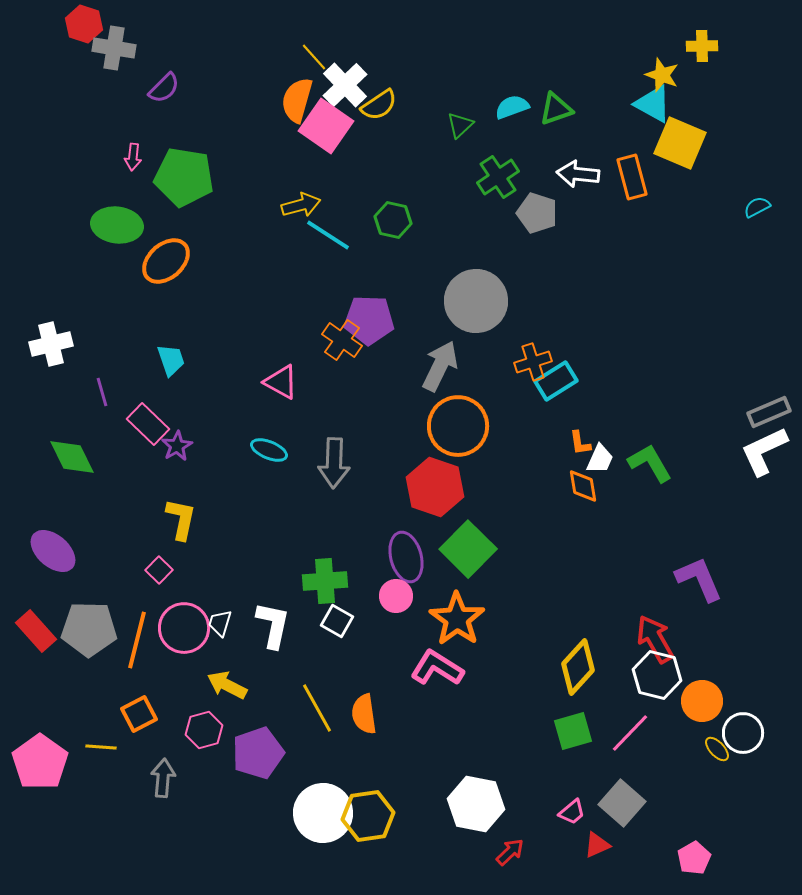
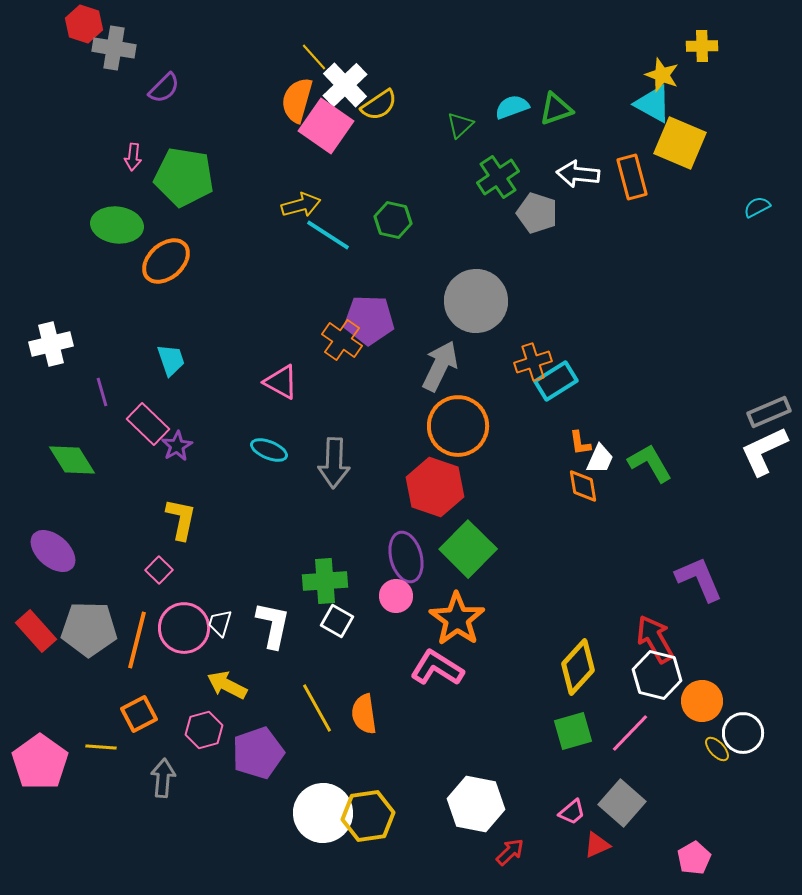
green diamond at (72, 457): moved 3 px down; rotated 6 degrees counterclockwise
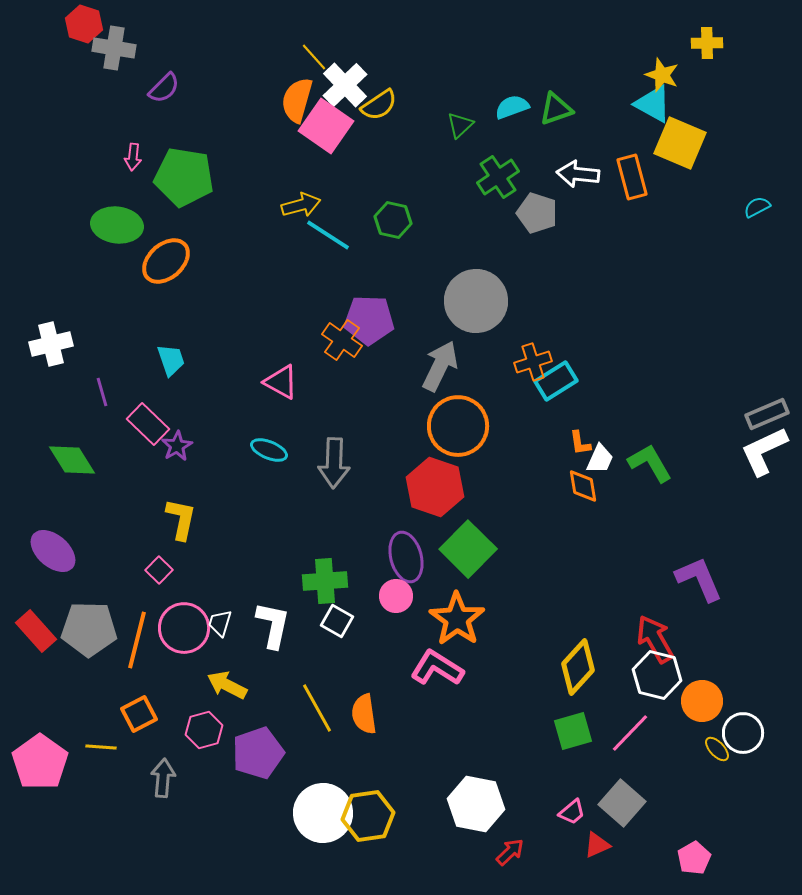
yellow cross at (702, 46): moved 5 px right, 3 px up
gray rectangle at (769, 412): moved 2 px left, 2 px down
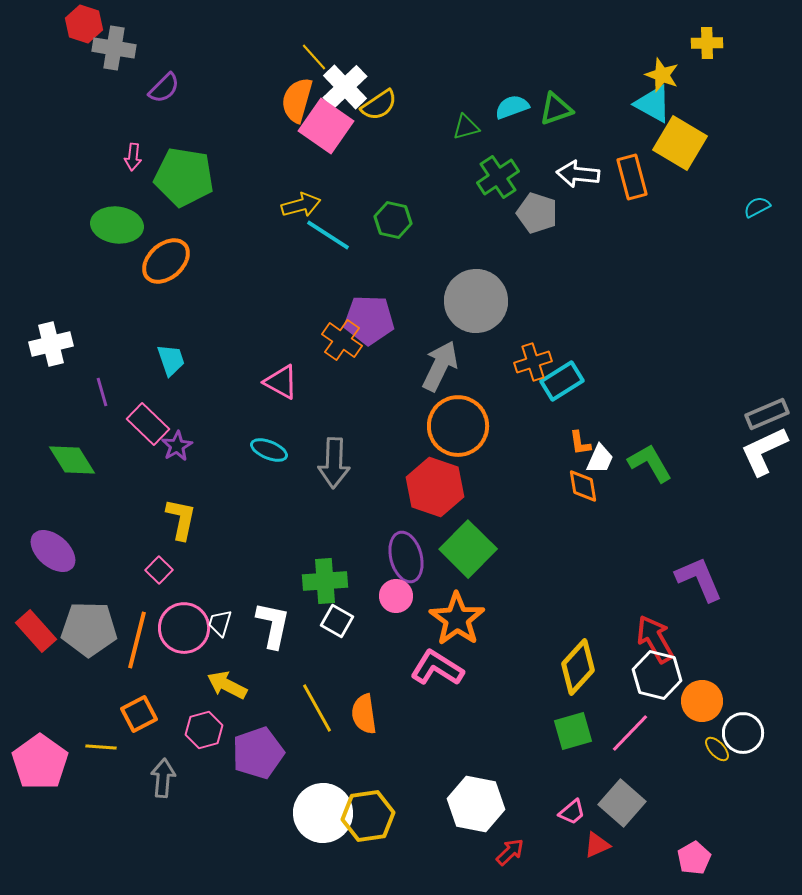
white cross at (345, 85): moved 2 px down
green triangle at (460, 125): moved 6 px right, 2 px down; rotated 28 degrees clockwise
yellow square at (680, 143): rotated 8 degrees clockwise
cyan rectangle at (556, 381): moved 6 px right
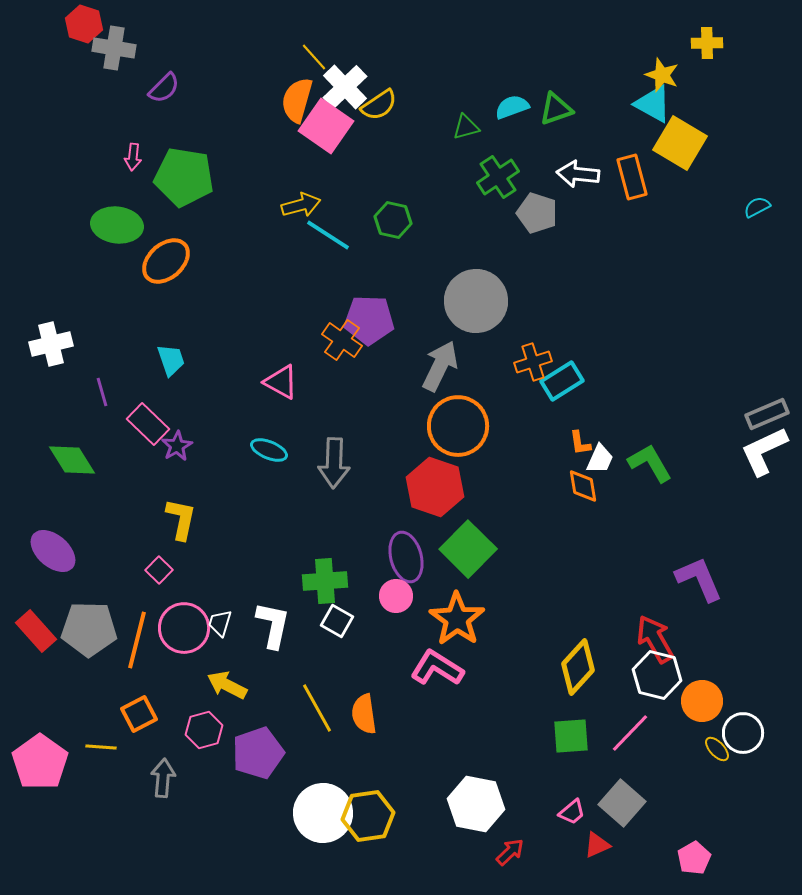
green square at (573, 731): moved 2 px left, 5 px down; rotated 12 degrees clockwise
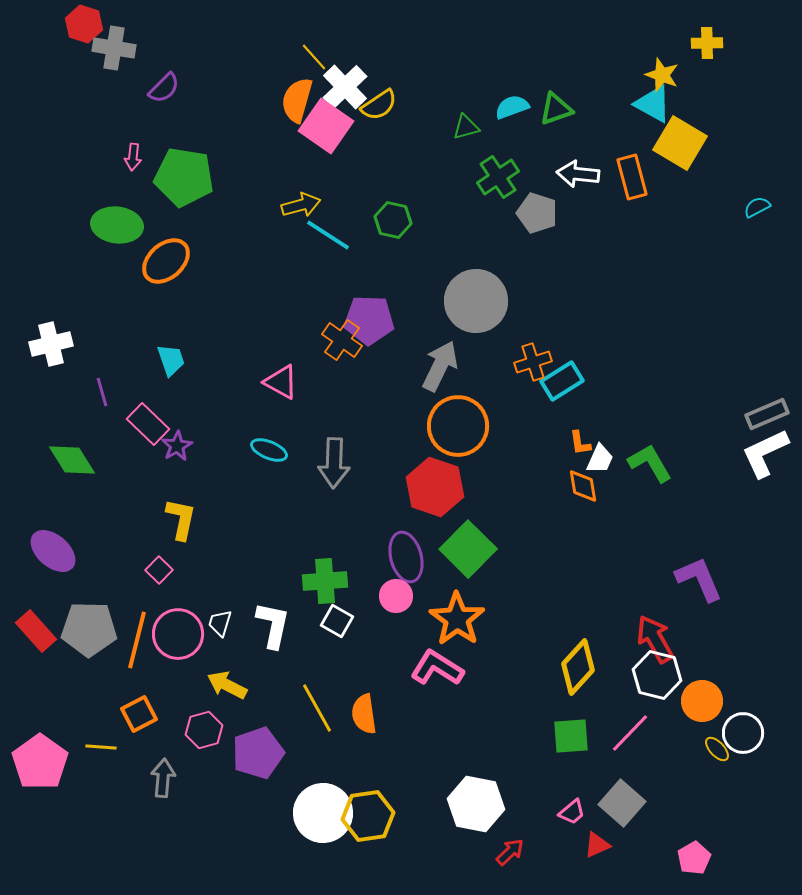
white L-shape at (764, 451): moved 1 px right, 2 px down
pink circle at (184, 628): moved 6 px left, 6 px down
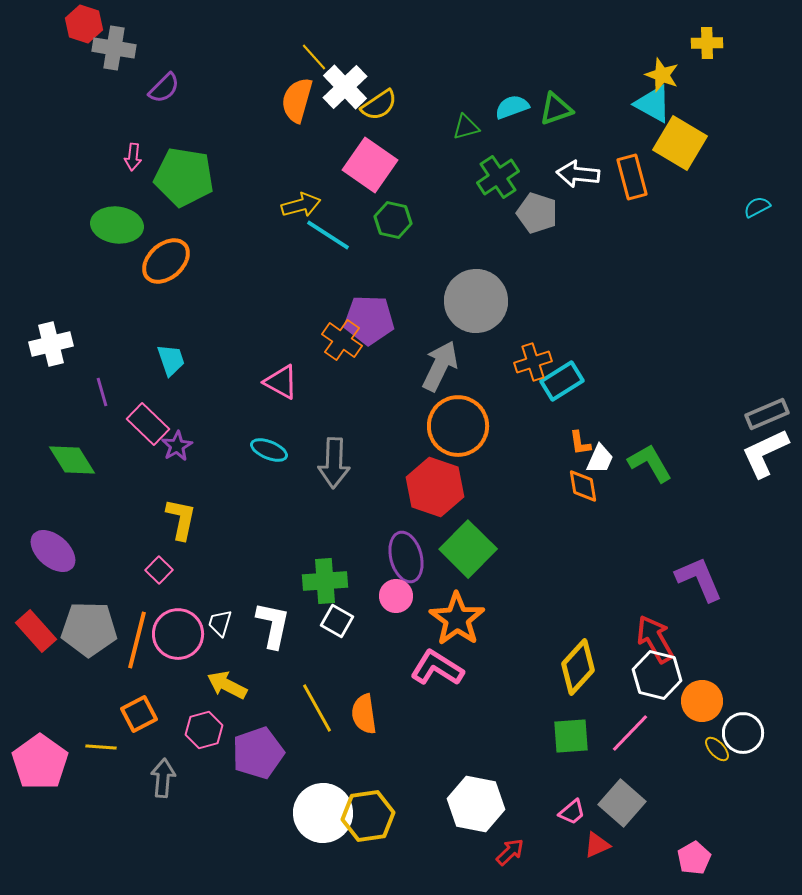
pink square at (326, 126): moved 44 px right, 39 px down
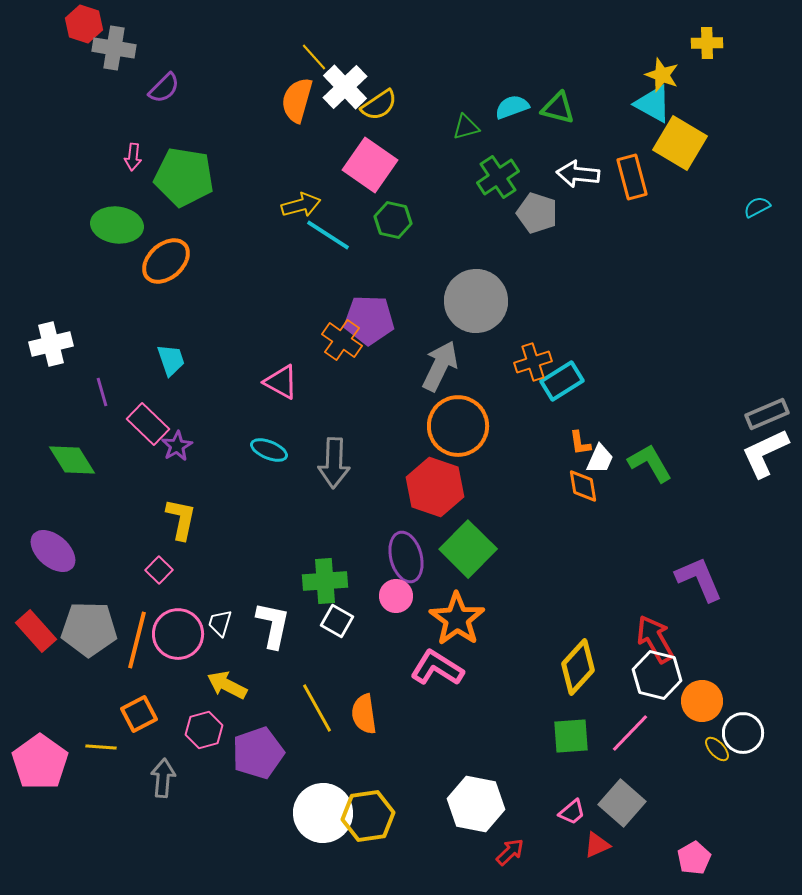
green triangle at (556, 109): moved 2 px right, 1 px up; rotated 33 degrees clockwise
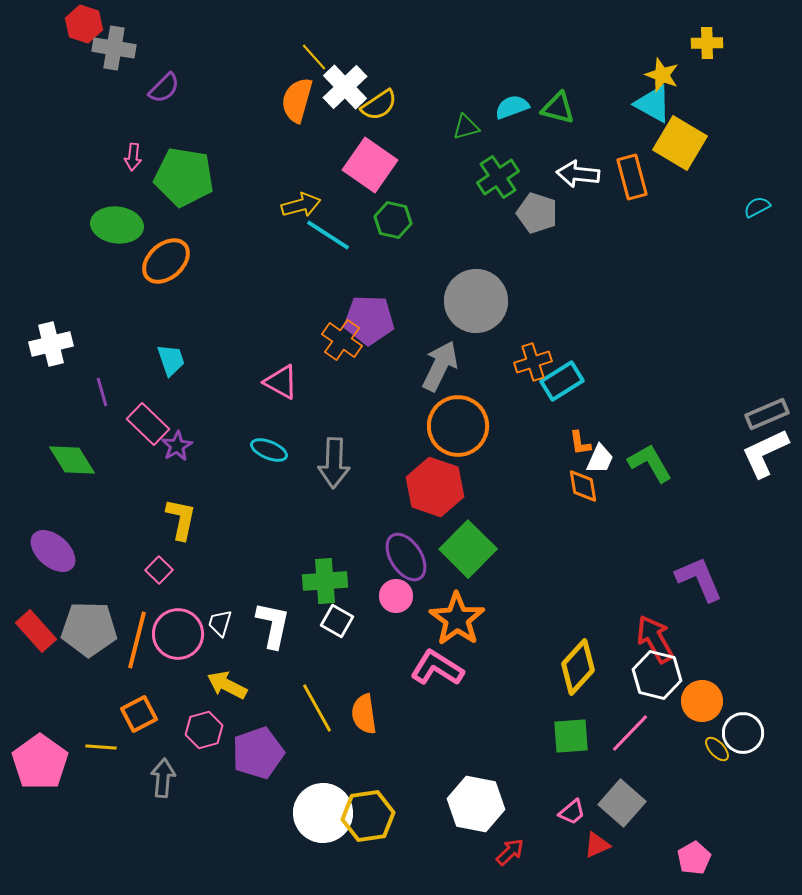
purple ellipse at (406, 557): rotated 18 degrees counterclockwise
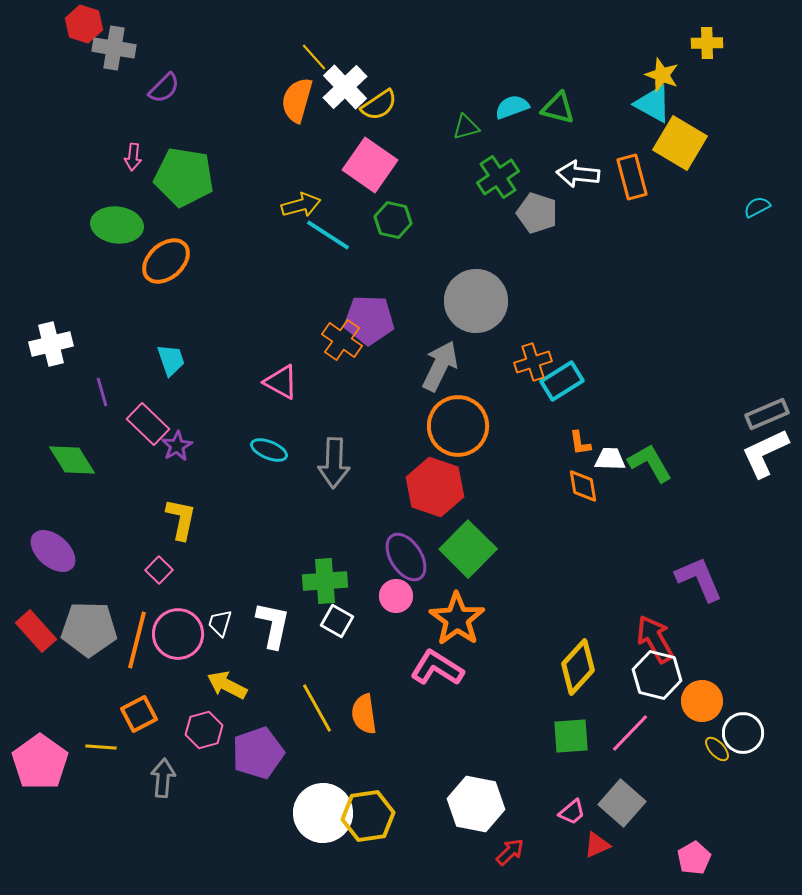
white trapezoid at (600, 459): moved 10 px right; rotated 112 degrees counterclockwise
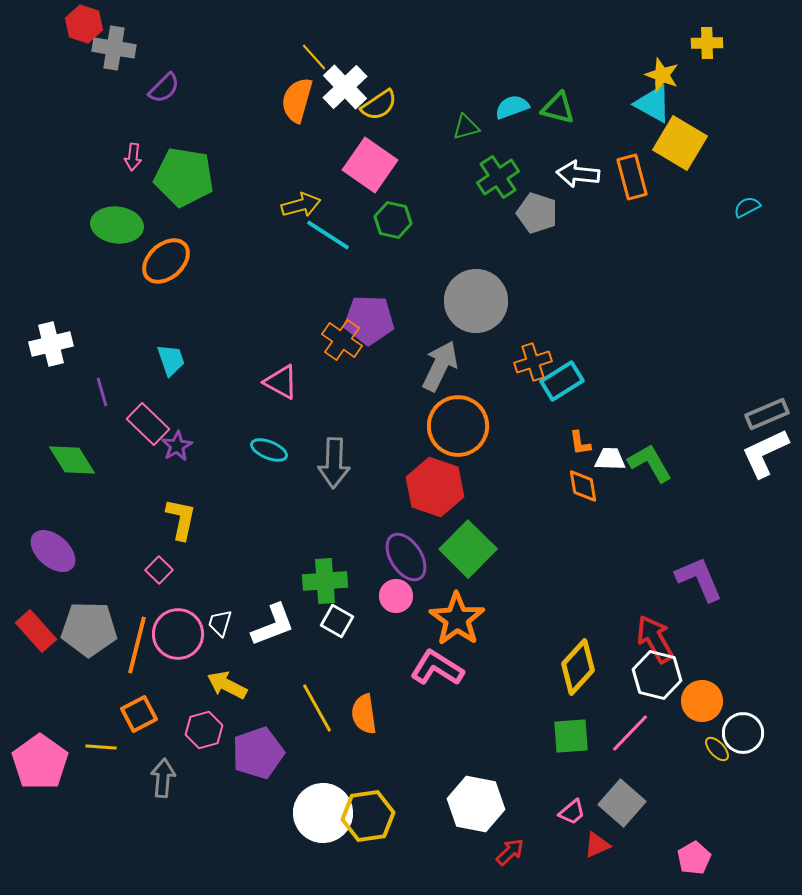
cyan semicircle at (757, 207): moved 10 px left
white L-shape at (273, 625): rotated 57 degrees clockwise
orange line at (137, 640): moved 5 px down
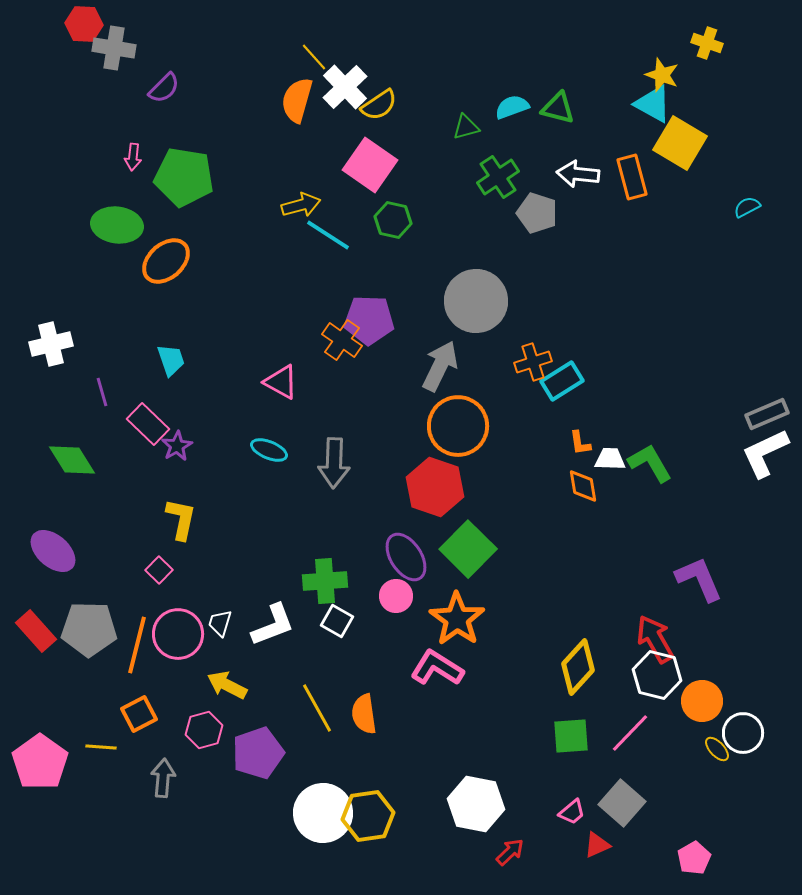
red hexagon at (84, 24): rotated 15 degrees counterclockwise
yellow cross at (707, 43): rotated 20 degrees clockwise
